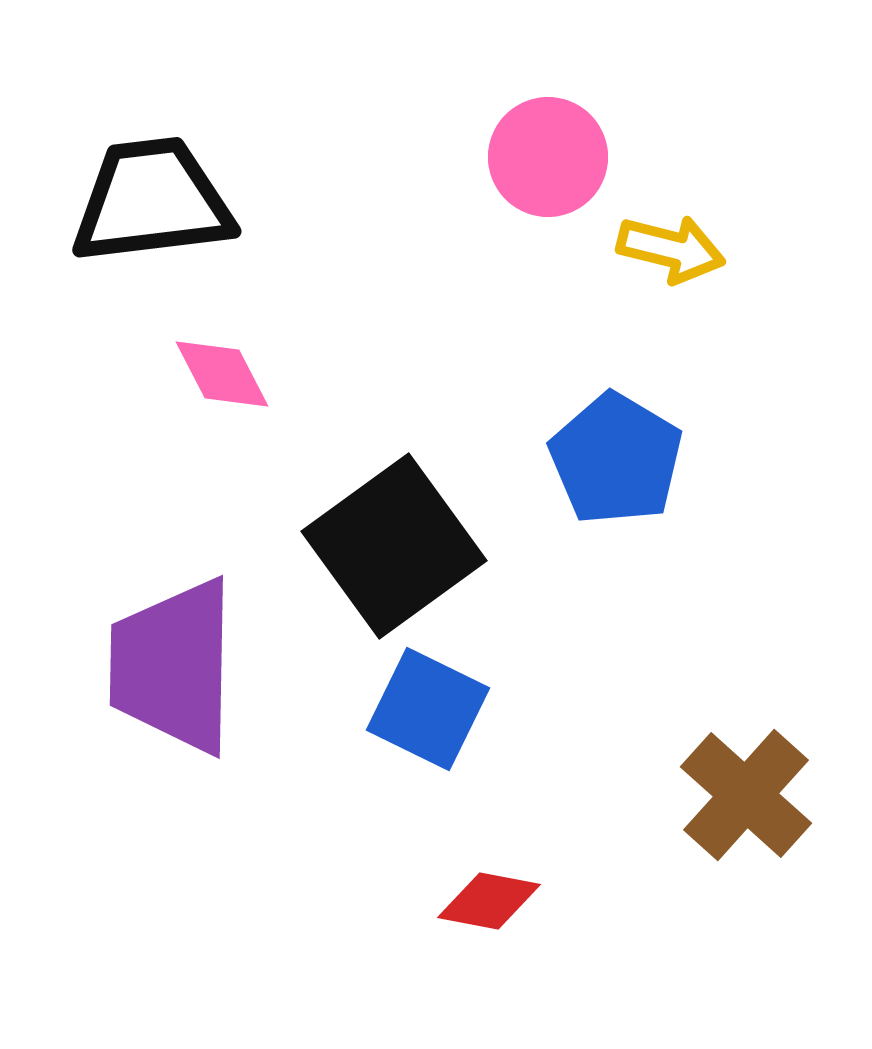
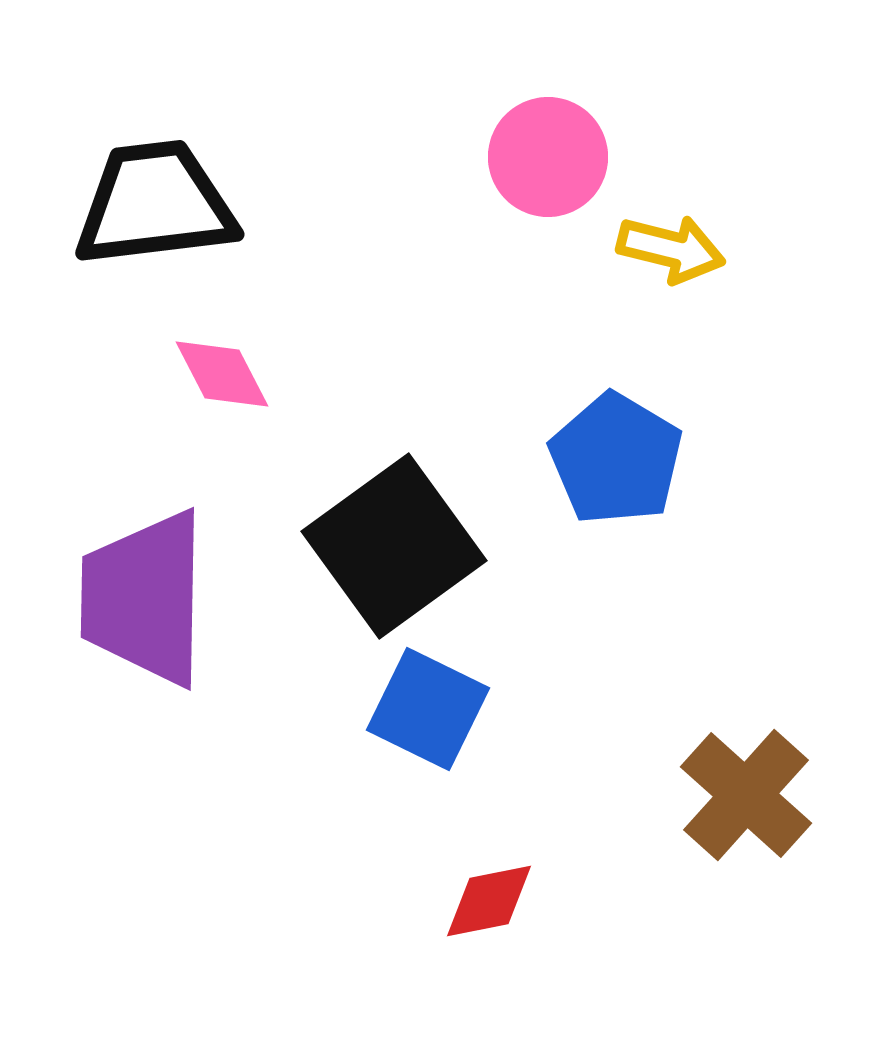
black trapezoid: moved 3 px right, 3 px down
purple trapezoid: moved 29 px left, 68 px up
red diamond: rotated 22 degrees counterclockwise
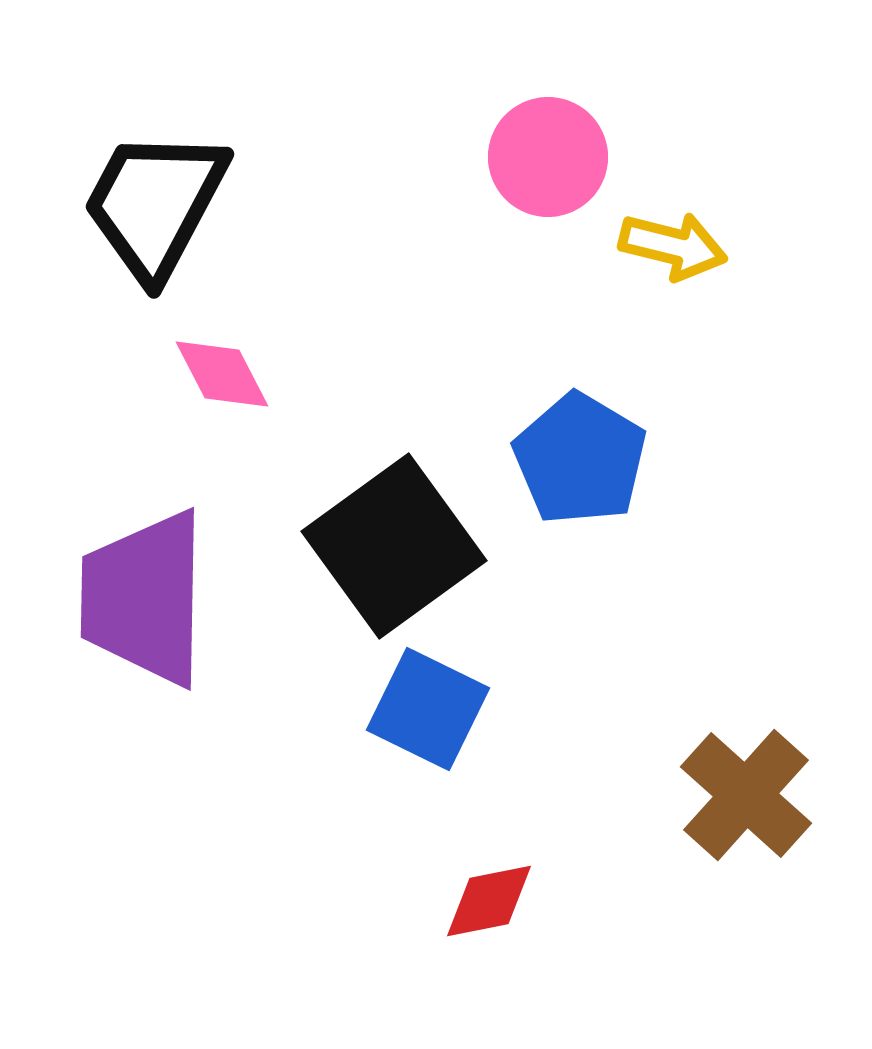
black trapezoid: rotated 55 degrees counterclockwise
yellow arrow: moved 2 px right, 3 px up
blue pentagon: moved 36 px left
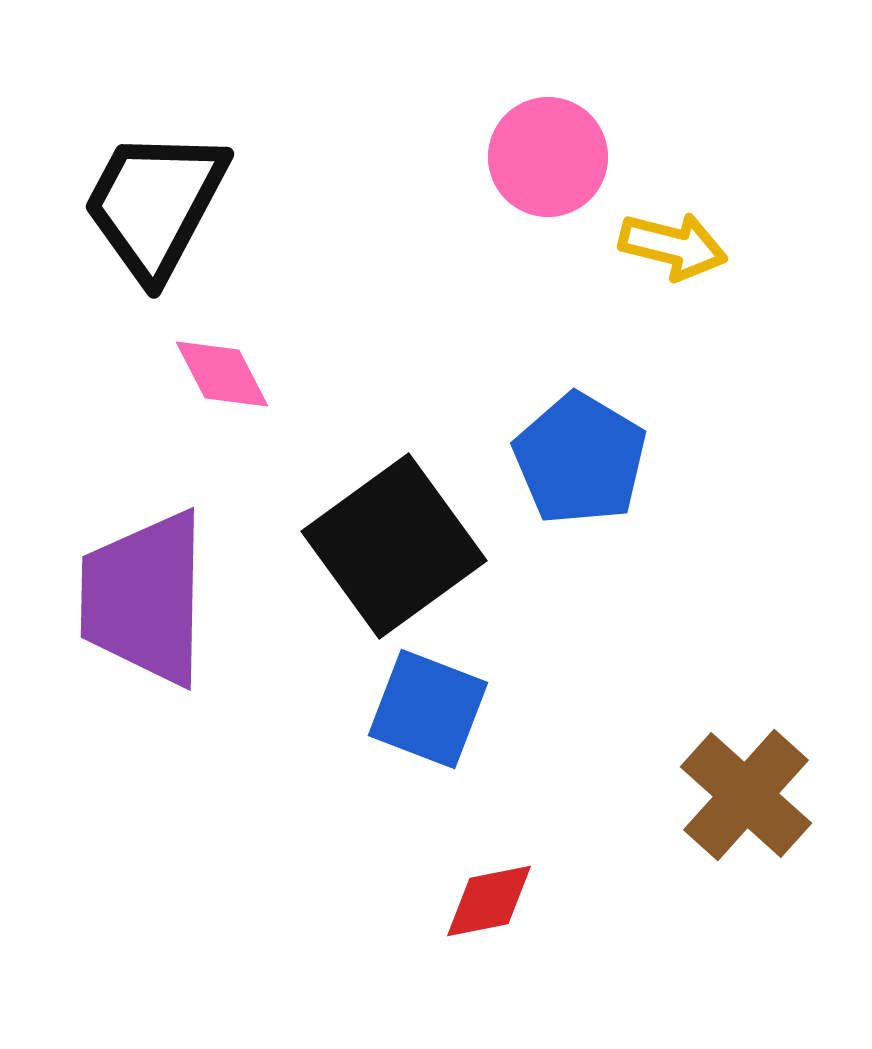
blue square: rotated 5 degrees counterclockwise
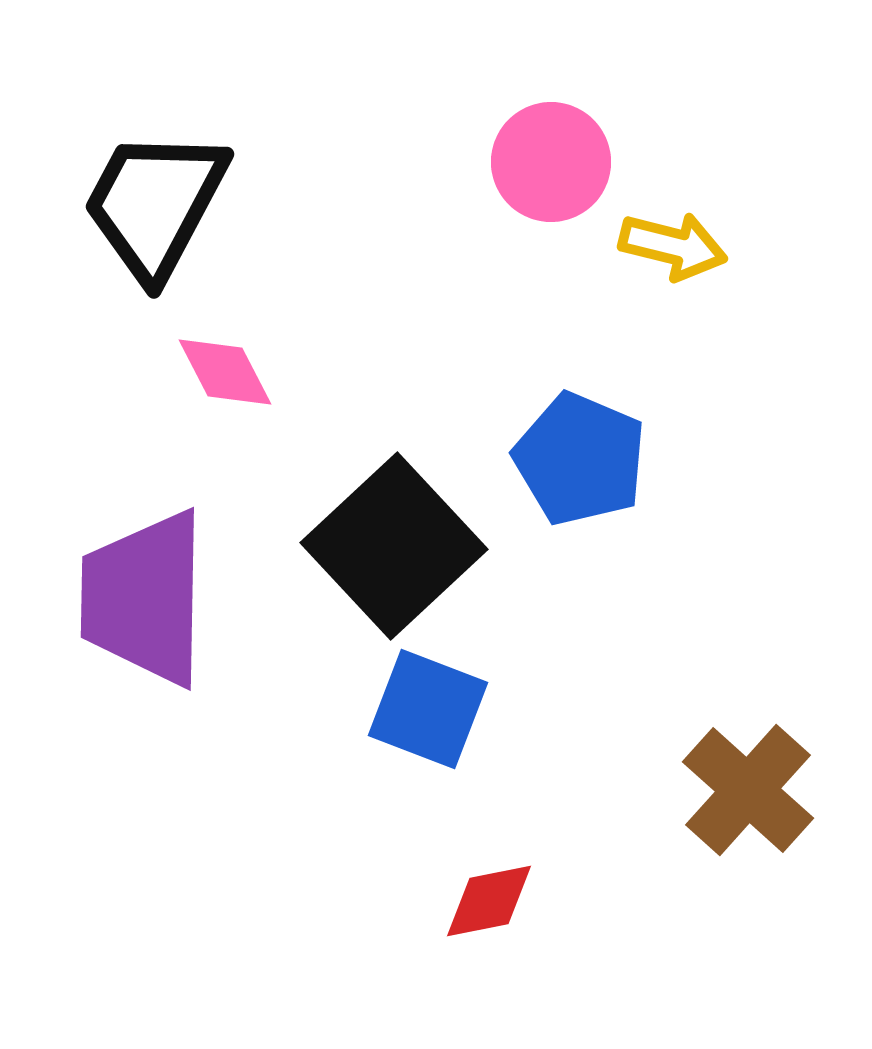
pink circle: moved 3 px right, 5 px down
pink diamond: moved 3 px right, 2 px up
blue pentagon: rotated 8 degrees counterclockwise
black square: rotated 7 degrees counterclockwise
brown cross: moved 2 px right, 5 px up
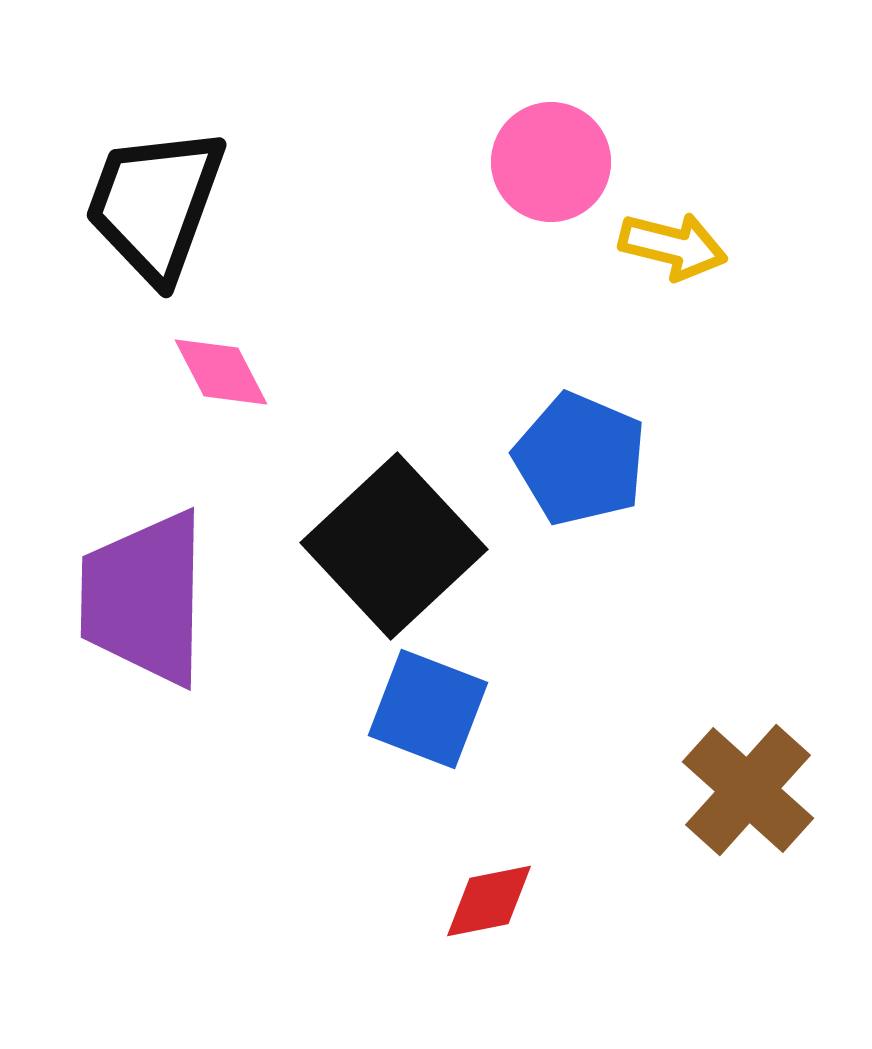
black trapezoid: rotated 8 degrees counterclockwise
pink diamond: moved 4 px left
